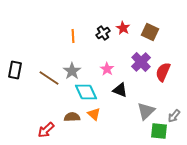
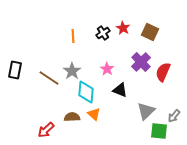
cyan diamond: rotated 30 degrees clockwise
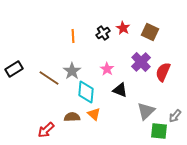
black rectangle: moved 1 px left, 1 px up; rotated 48 degrees clockwise
gray arrow: moved 1 px right
